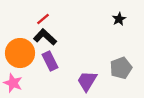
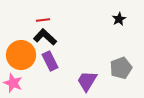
red line: moved 1 px down; rotated 32 degrees clockwise
orange circle: moved 1 px right, 2 px down
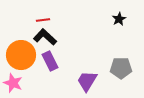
gray pentagon: rotated 20 degrees clockwise
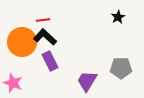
black star: moved 1 px left, 2 px up
orange circle: moved 1 px right, 13 px up
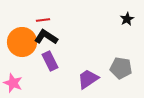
black star: moved 9 px right, 2 px down
black L-shape: moved 1 px right; rotated 10 degrees counterclockwise
gray pentagon: rotated 10 degrees clockwise
purple trapezoid: moved 1 px right, 2 px up; rotated 25 degrees clockwise
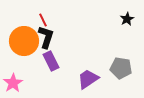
red line: rotated 72 degrees clockwise
black L-shape: rotated 75 degrees clockwise
orange circle: moved 2 px right, 1 px up
purple rectangle: moved 1 px right
pink star: rotated 18 degrees clockwise
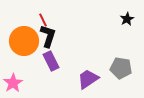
black L-shape: moved 2 px right, 1 px up
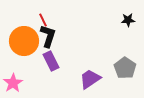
black star: moved 1 px right, 1 px down; rotated 24 degrees clockwise
gray pentagon: moved 4 px right; rotated 25 degrees clockwise
purple trapezoid: moved 2 px right
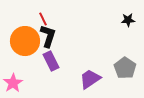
red line: moved 1 px up
orange circle: moved 1 px right
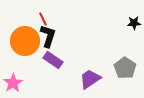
black star: moved 6 px right, 3 px down
purple rectangle: moved 2 px right, 1 px up; rotated 30 degrees counterclockwise
